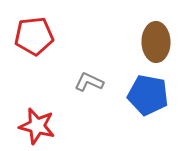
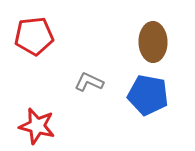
brown ellipse: moved 3 px left
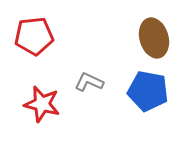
brown ellipse: moved 1 px right, 4 px up; rotated 15 degrees counterclockwise
blue pentagon: moved 4 px up
red star: moved 5 px right, 22 px up
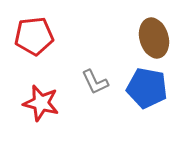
gray L-shape: moved 6 px right; rotated 140 degrees counterclockwise
blue pentagon: moved 1 px left, 3 px up
red star: moved 1 px left, 1 px up
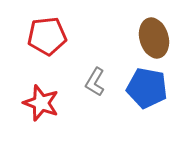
red pentagon: moved 13 px right
gray L-shape: rotated 56 degrees clockwise
red star: rotated 6 degrees clockwise
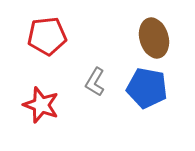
red star: moved 2 px down
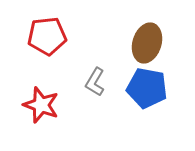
brown ellipse: moved 7 px left, 5 px down; rotated 33 degrees clockwise
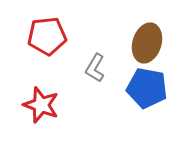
gray L-shape: moved 14 px up
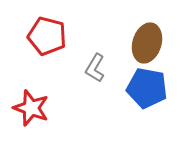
red pentagon: rotated 21 degrees clockwise
red star: moved 10 px left, 3 px down
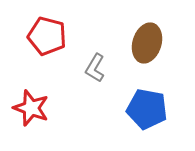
blue pentagon: moved 21 px down
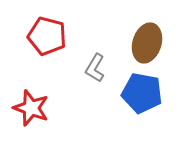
blue pentagon: moved 5 px left, 16 px up
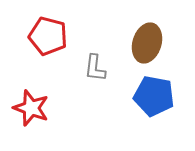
red pentagon: moved 1 px right
gray L-shape: rotated 24 degrees counterclockwise
blue pentagon: moved 12 px right, 3 px down
